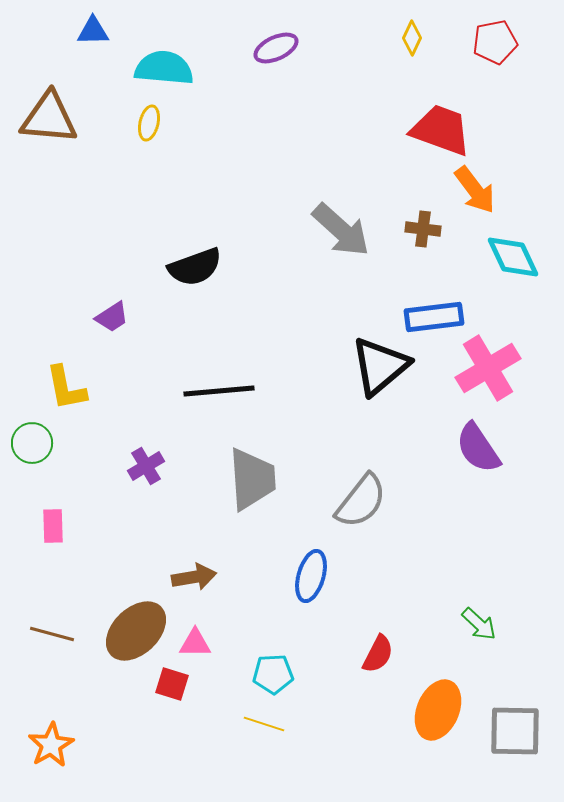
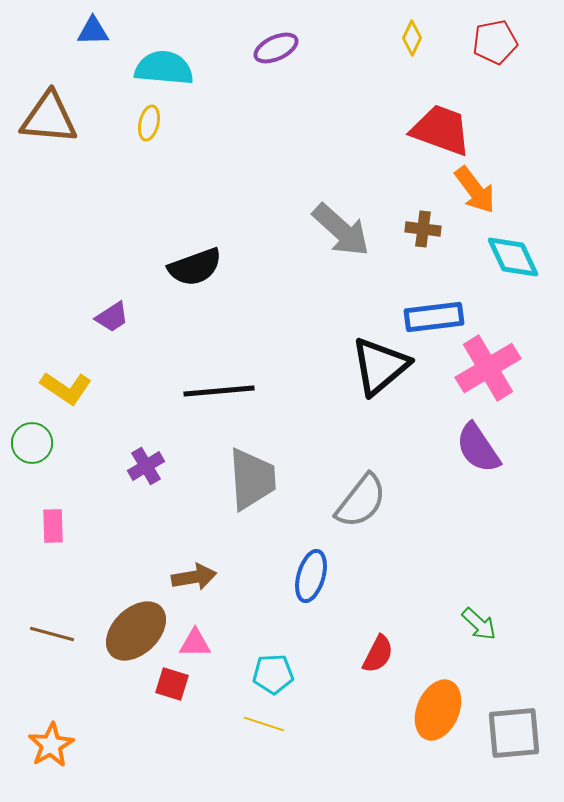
yellow L-shape: rotated 45 degrees counterclockwise
gray square: moved 1 px left, 2 px down; rotated 6 degrees counterclockwise
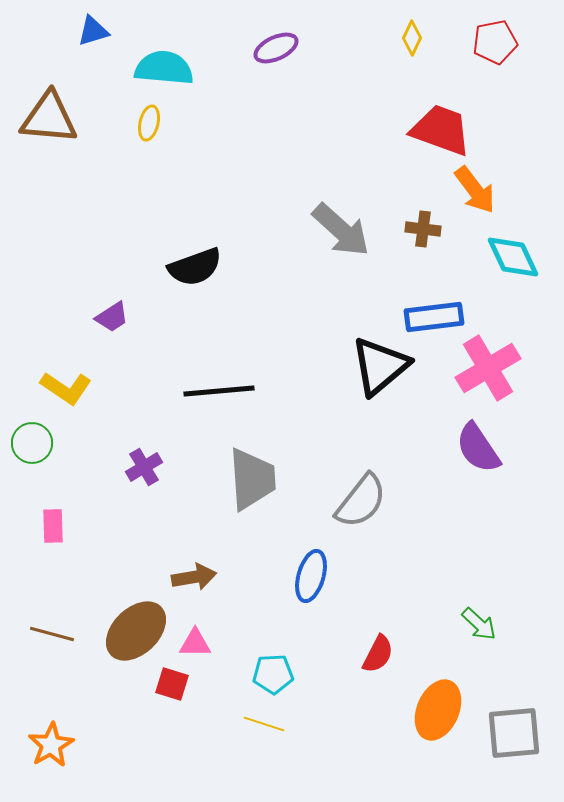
blue triangle: rotated 16 degrees counterclockwise
purple cross: moved 2 px left, 1 px down
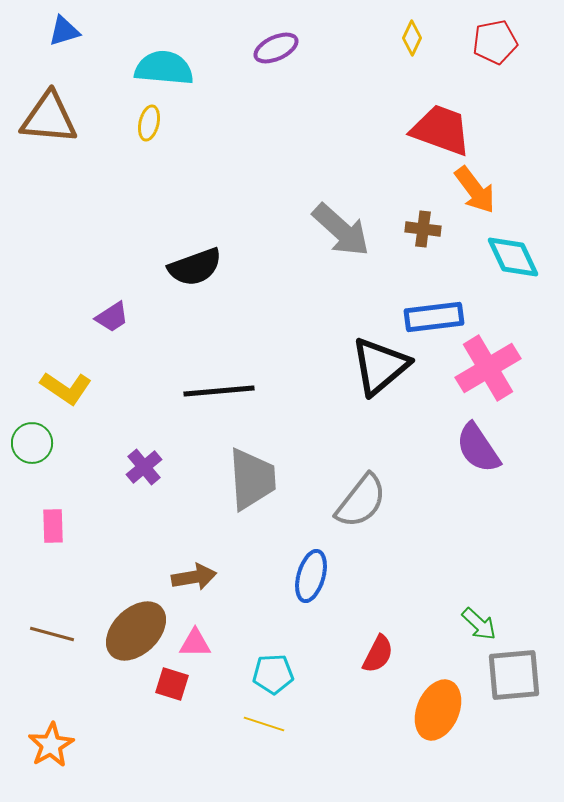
blue triangle: moved 29 px left
purple cross: rotated 9 degrees counterclockwise
gray square: moved 58 px up
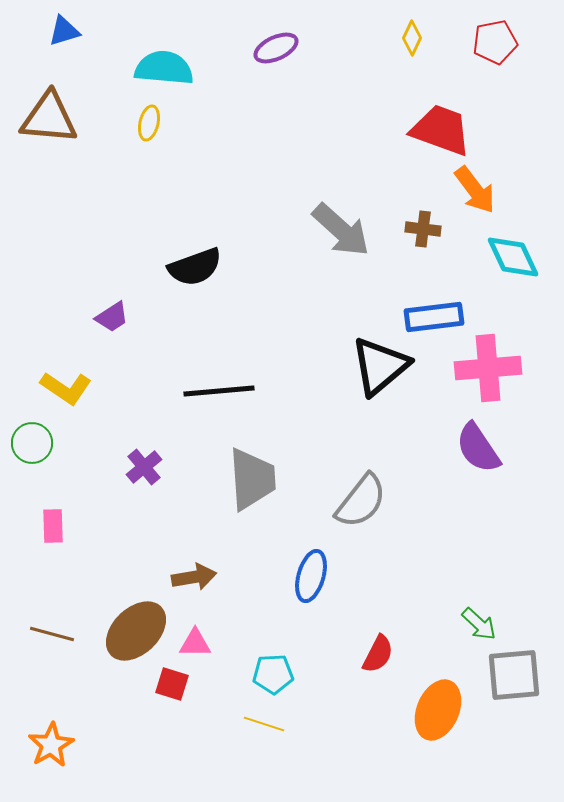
pink cross: rotated 26 degrees clockwise
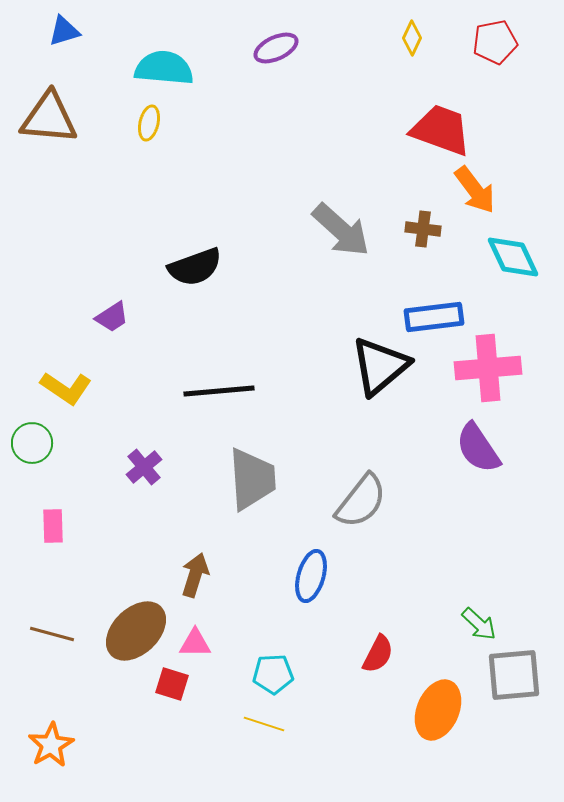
brown arrow: moved 1 px right, 2 px up; rotated 63 degrees counterclockwise
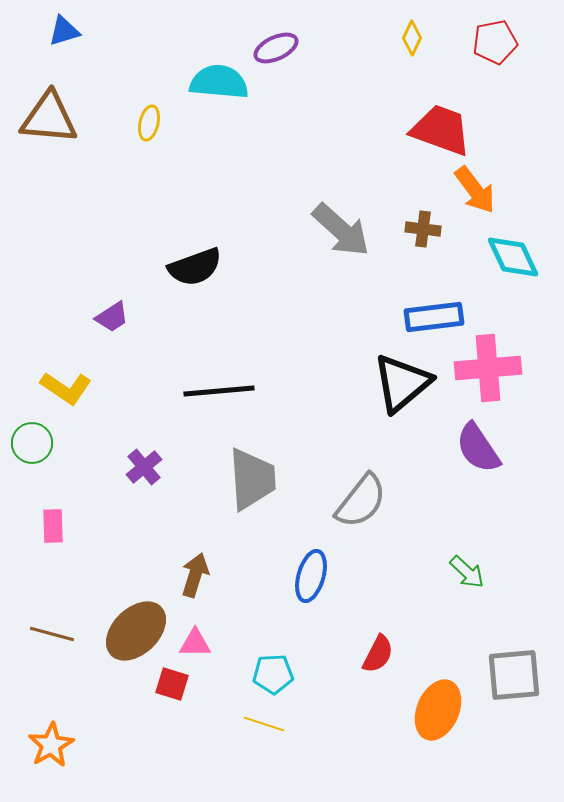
cyan semicircle: moved 55 px right, 14 px down
black triangle: moved 22 px right, 17 px down
green arrow: moved 12 px left, 52 px up
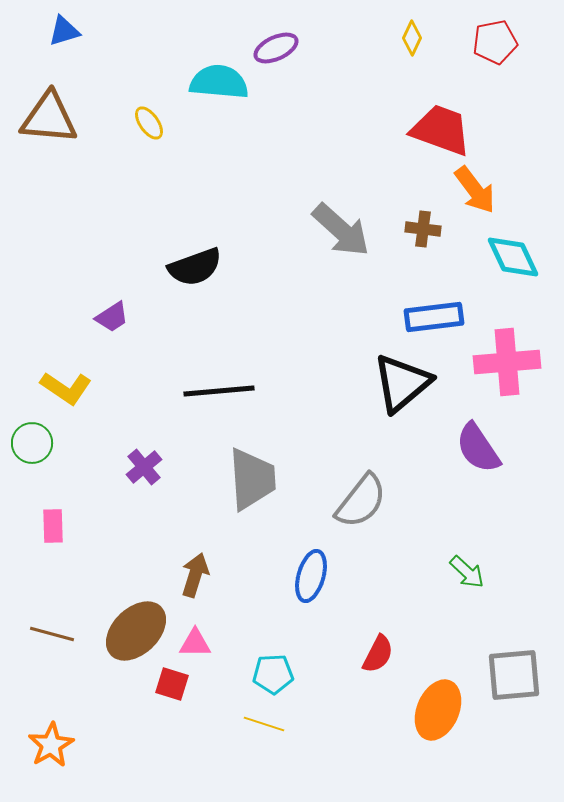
yellow ellipse: rotated 48 degrees counterclockwise
pink cross: moved 19 px right, 6 px up
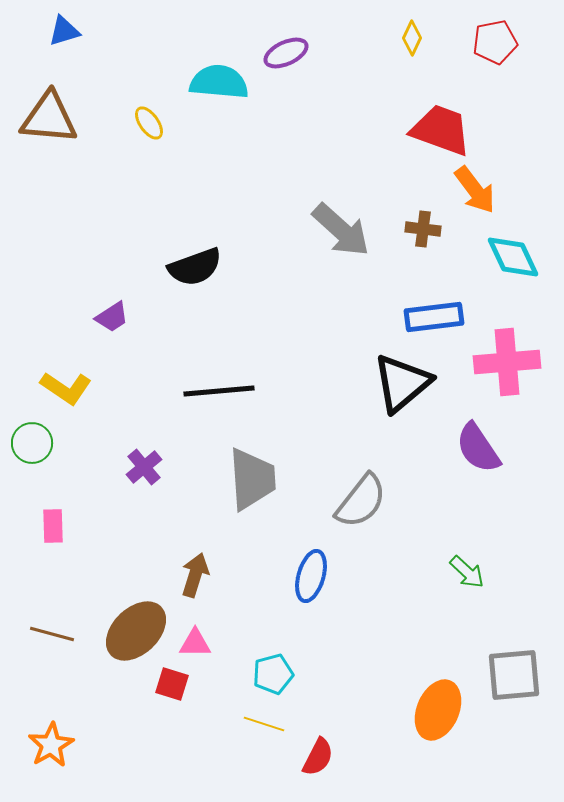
purple ellipse: moved 10 px right, 5 px down
red semicircle: moved 60 px left, 103 px down
cyan pentagon: rotated 12 degrees counterclockwise
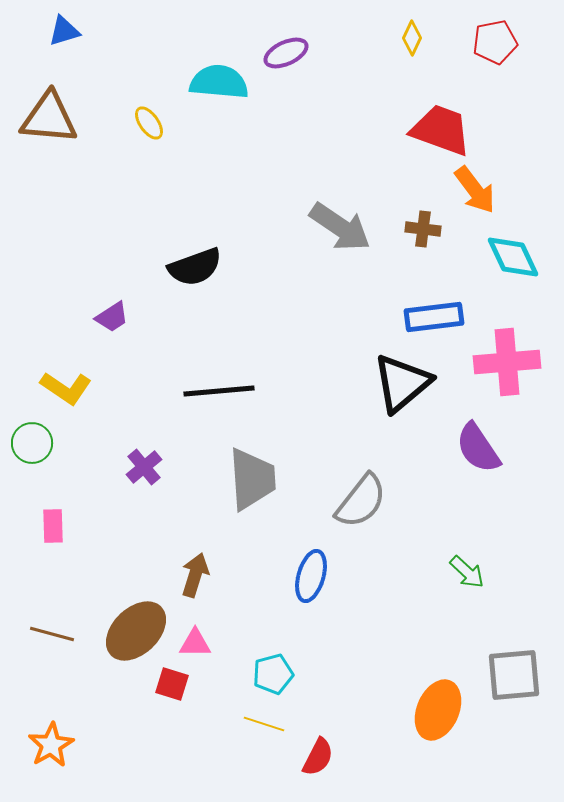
gray arrow: moved 1 px left, 3 px up; rotated 8 degrees counterclockwise
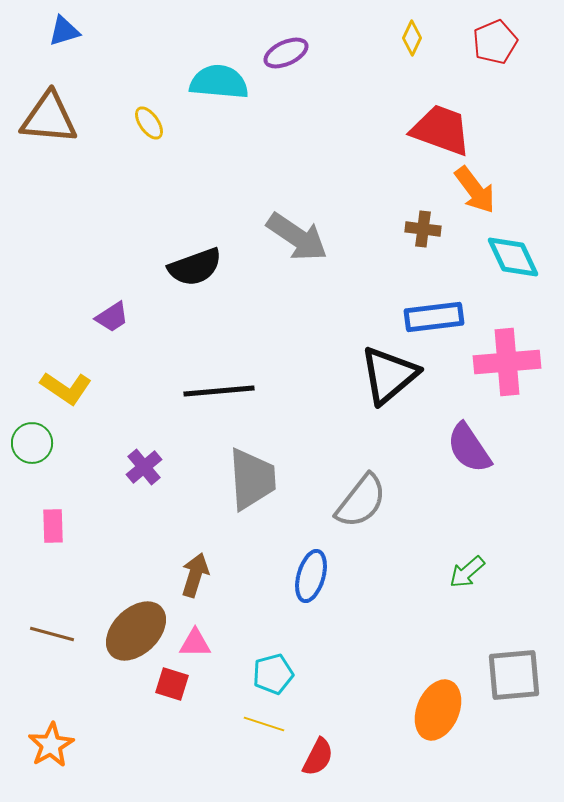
red pentagon: rotated 12 degrees counterclockwise
gray arrow: moved 43 px left, 10 px down
black triangle: moved 13 px left, 8 px up
purple semicircle: moved 9 px left
green arrow: rotated 96 degrees clockwise
